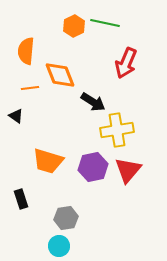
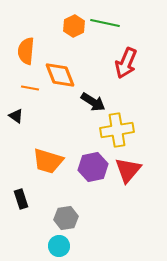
orange line: rotated 18 degrees clockwise
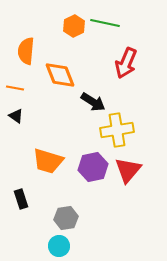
orange line: moved 15 px left
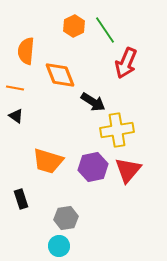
green line: moved 7 px down; rotated 44 degrees clockwise
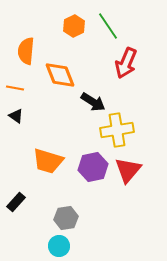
green line: moved 3 px right, 4 px up
black rectangle: moved 5 px left, 3 px down; rotated 60 degrees clockwise
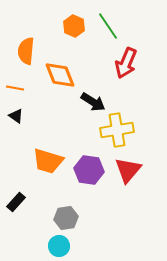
orange hexagon: rotated 10 degrees counterclockwise
purple hexagon: moved 4 px left, 3 px down; rotated 20 degrees clockwise
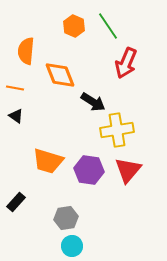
cyan circle: moved 13 px right
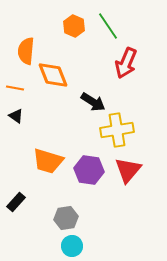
orange diamond: moved 7 px left
